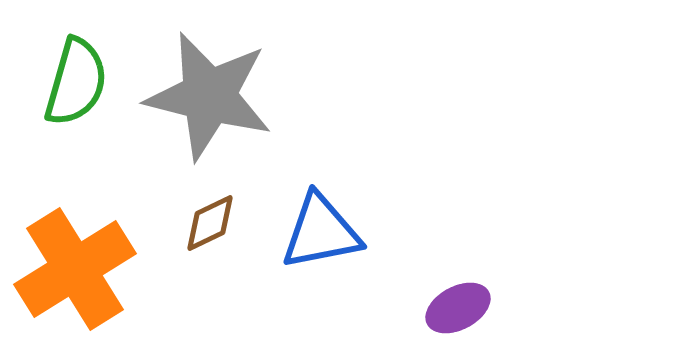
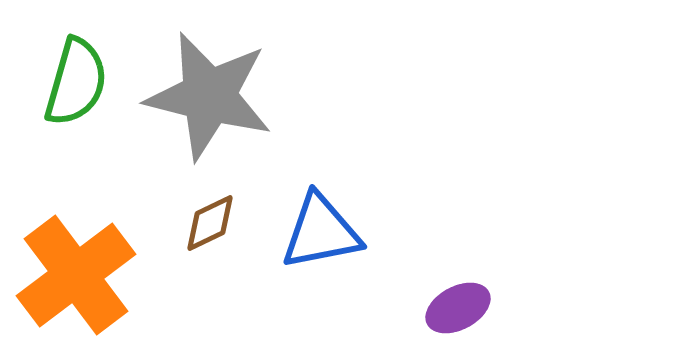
orange cross: moved 1 px right, 6 px down; rotated 5 degrees counterclockwise
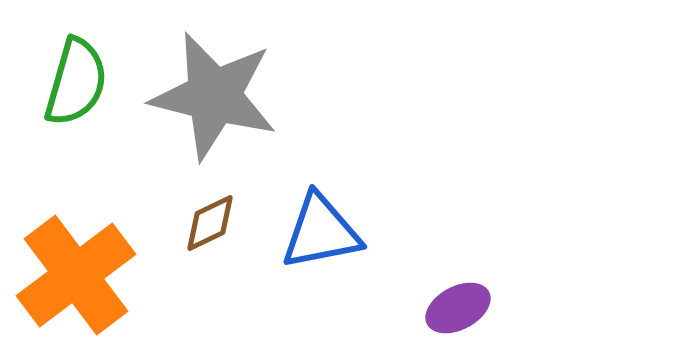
gray star: moved 5 px right
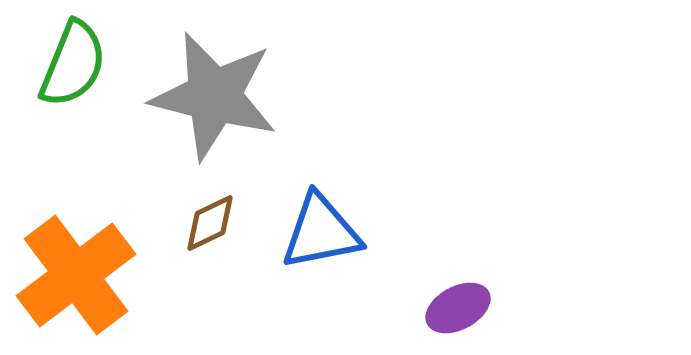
green semicircle: moved 3 px left, 18 px up; rotated 6 degrees clockwise
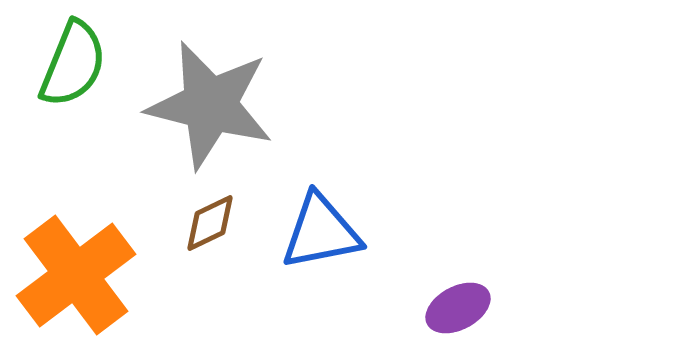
gray star: moved 4 px left, 9 px down
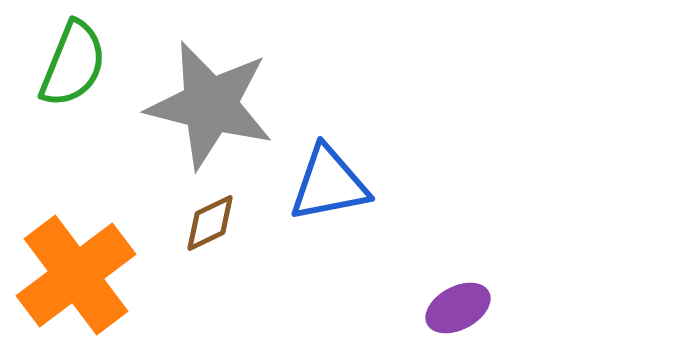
blue triangle: moved 8 px right, 48 px up
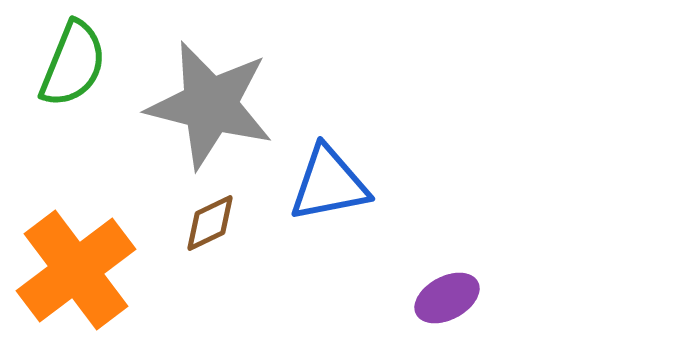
orange cross: moved 5 px up
purple ellipse: moved 11 px left, 10 px up
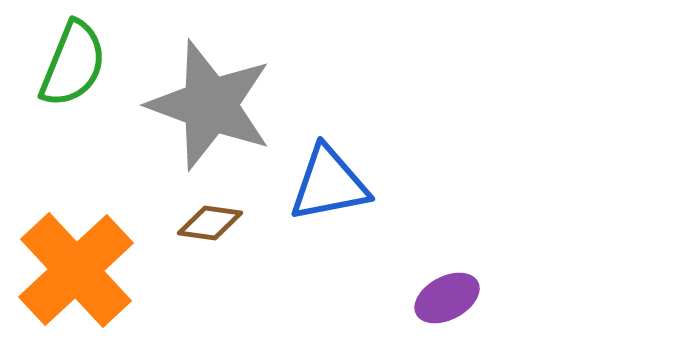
gray star: rotated 6 degrees clockwise
brown diamond: rotated 34 degrees clockwise
orange cross: rotated 6 degrees counterclockwise
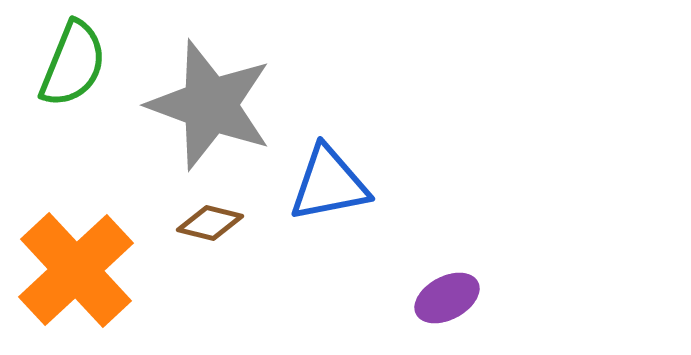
brown diamond: rotated 6 degrees clockwise
